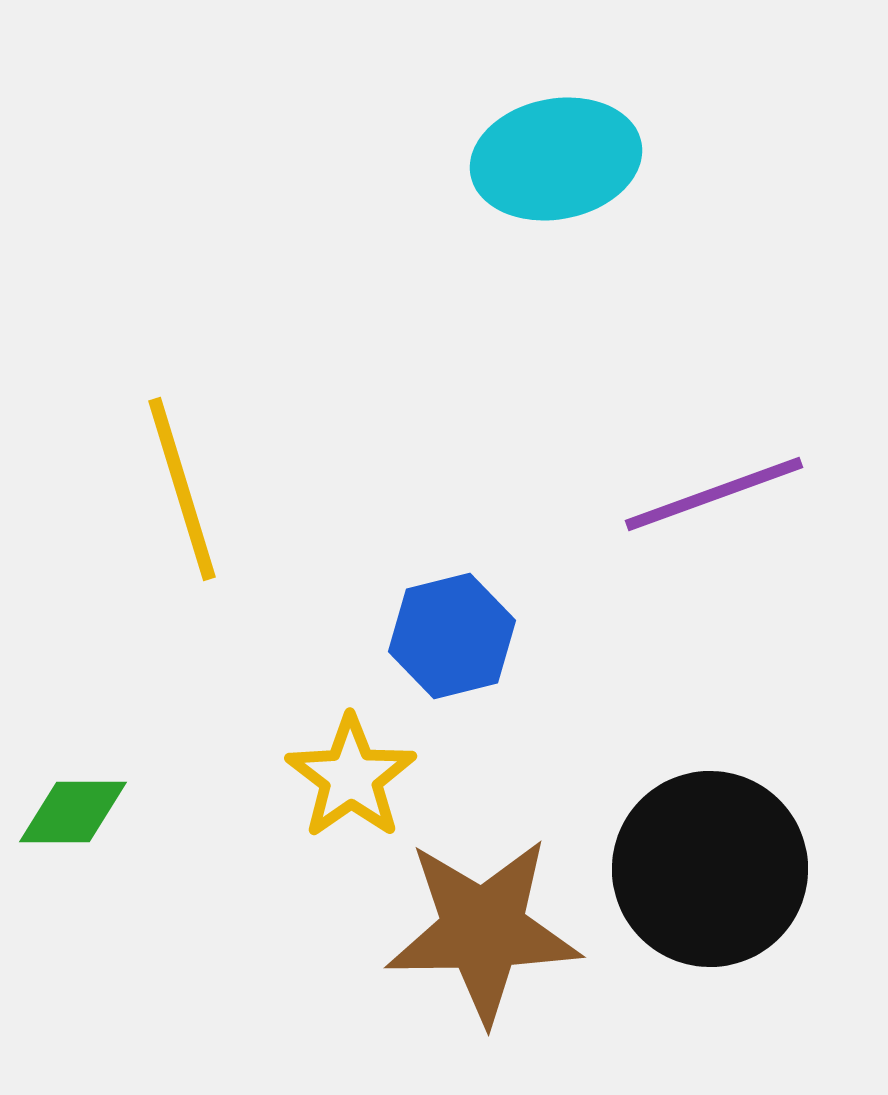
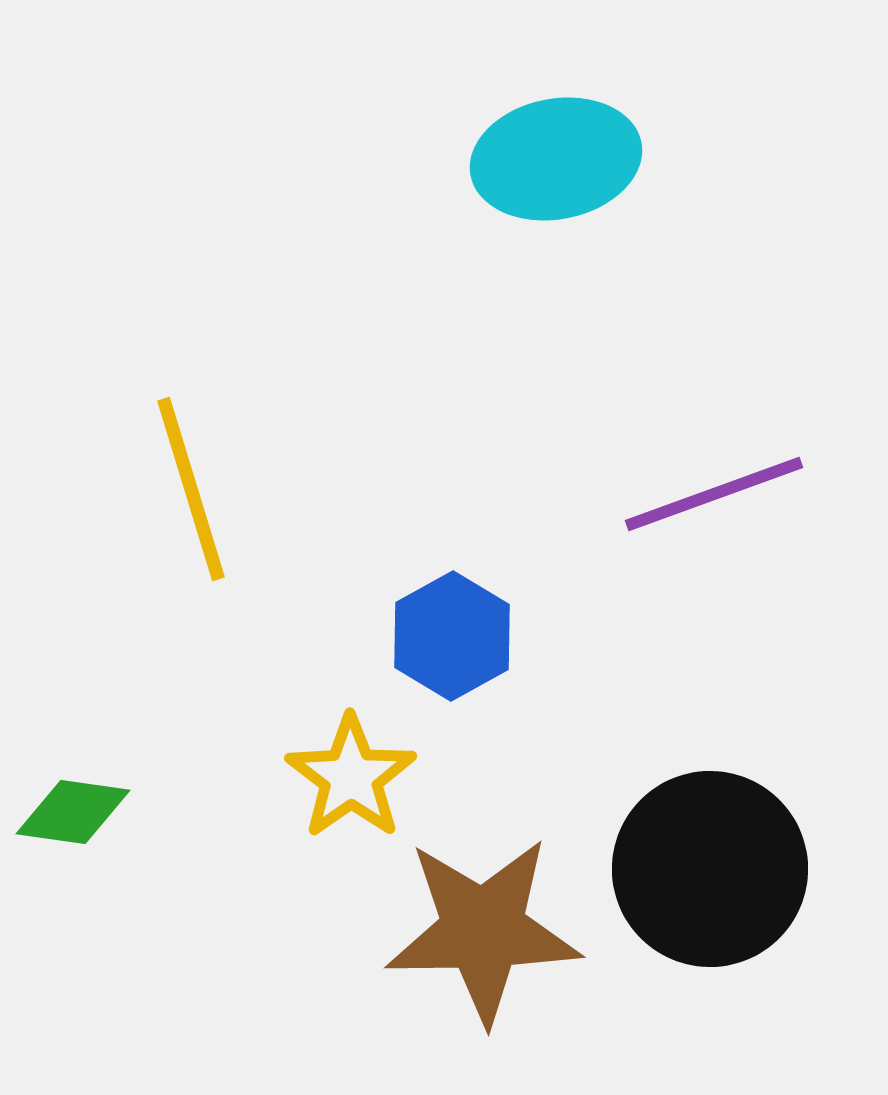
yellow line: moved 9 px right
blue hexagon: rotated 15 degrees counterclockwise
green diamond: rotated 8 degrees clockwise
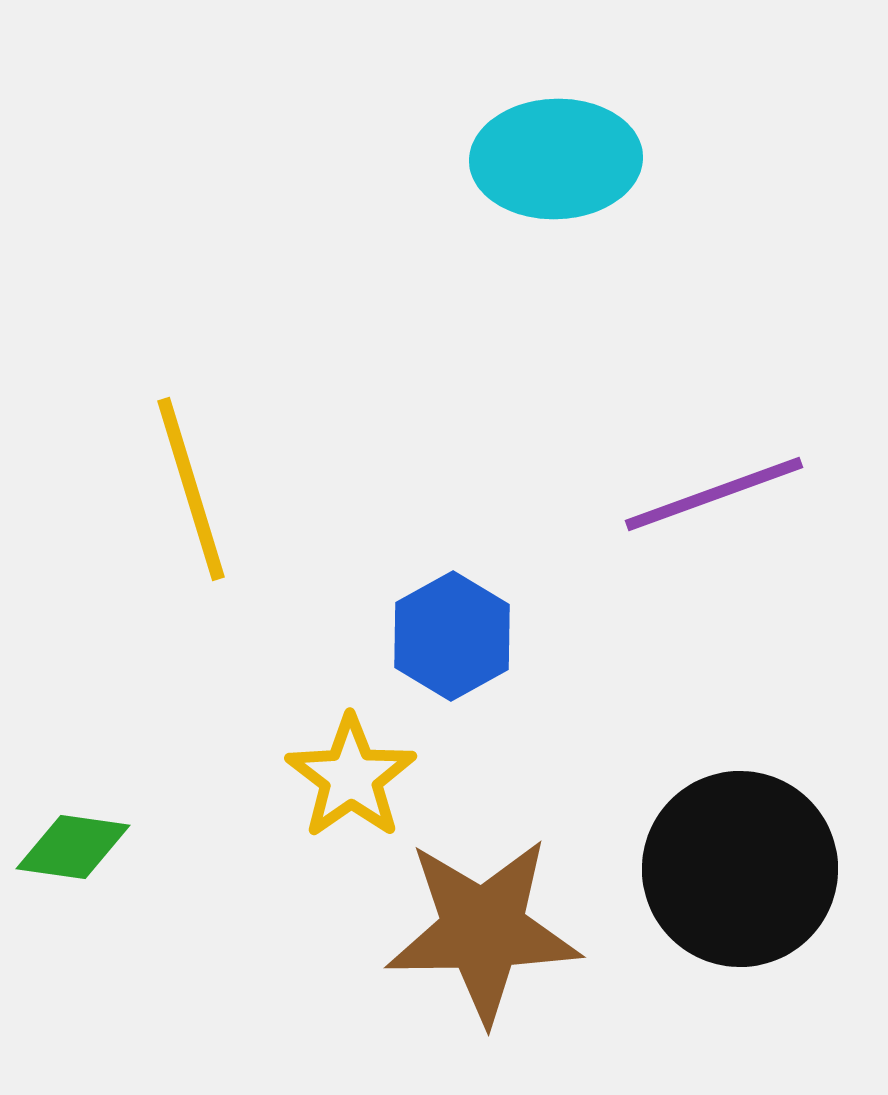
cyan ellipse: rotated 9 degrees clockwise
green diamond: moved 35 px down
black circle: moved 30 px right
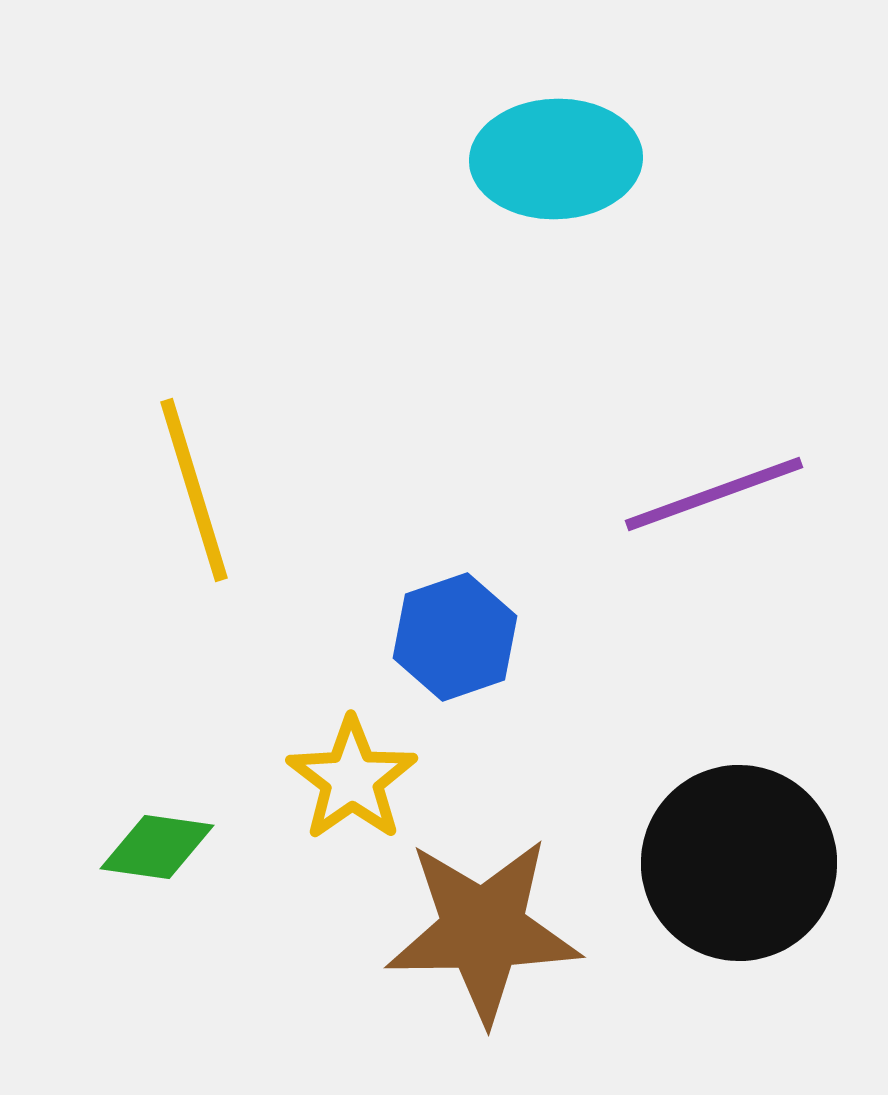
yellow line: moved 3 px right, 1 px down
blue hexagon: moved 3 px right, 1 px down; rotated 10 degrees clockwise
yellow star: moved 1 px right, 2 px down
green diamond: moved 84 px right
black circle: moved 1 px left, 6 px up
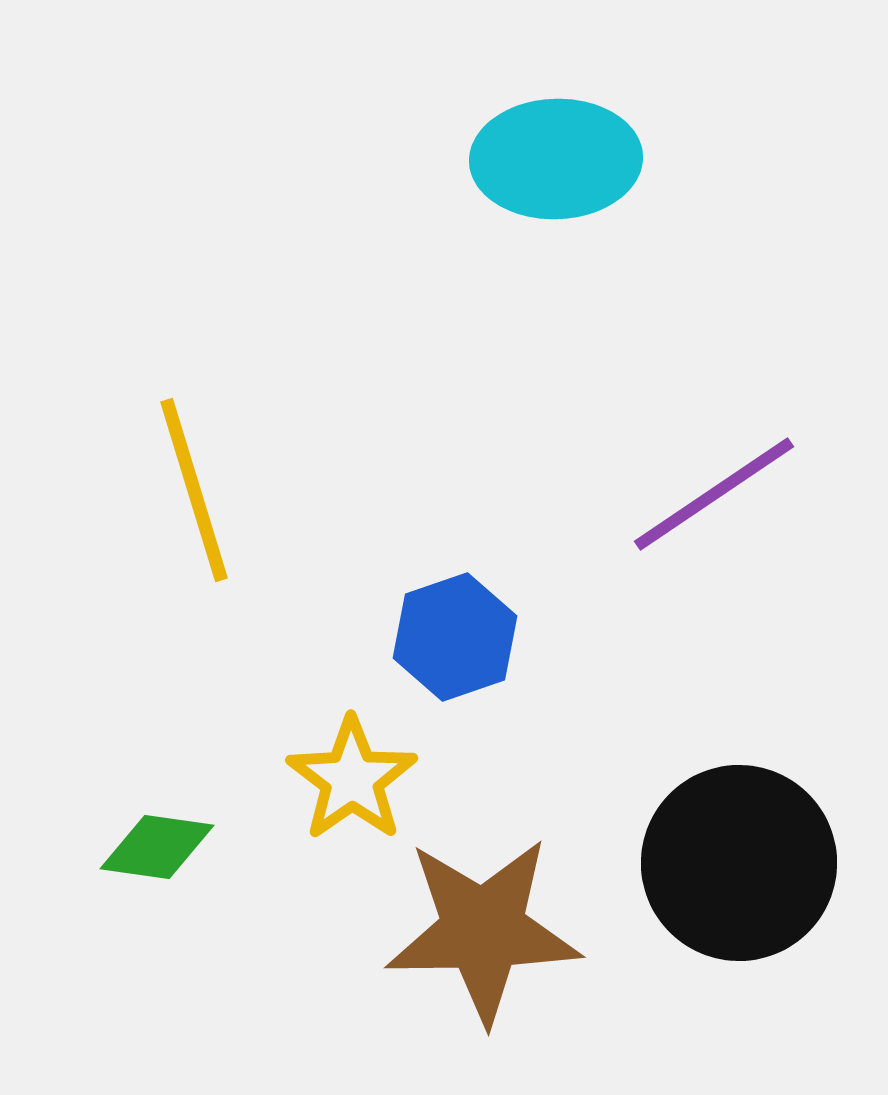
purple line: rotated 14 degrees counterclockwise
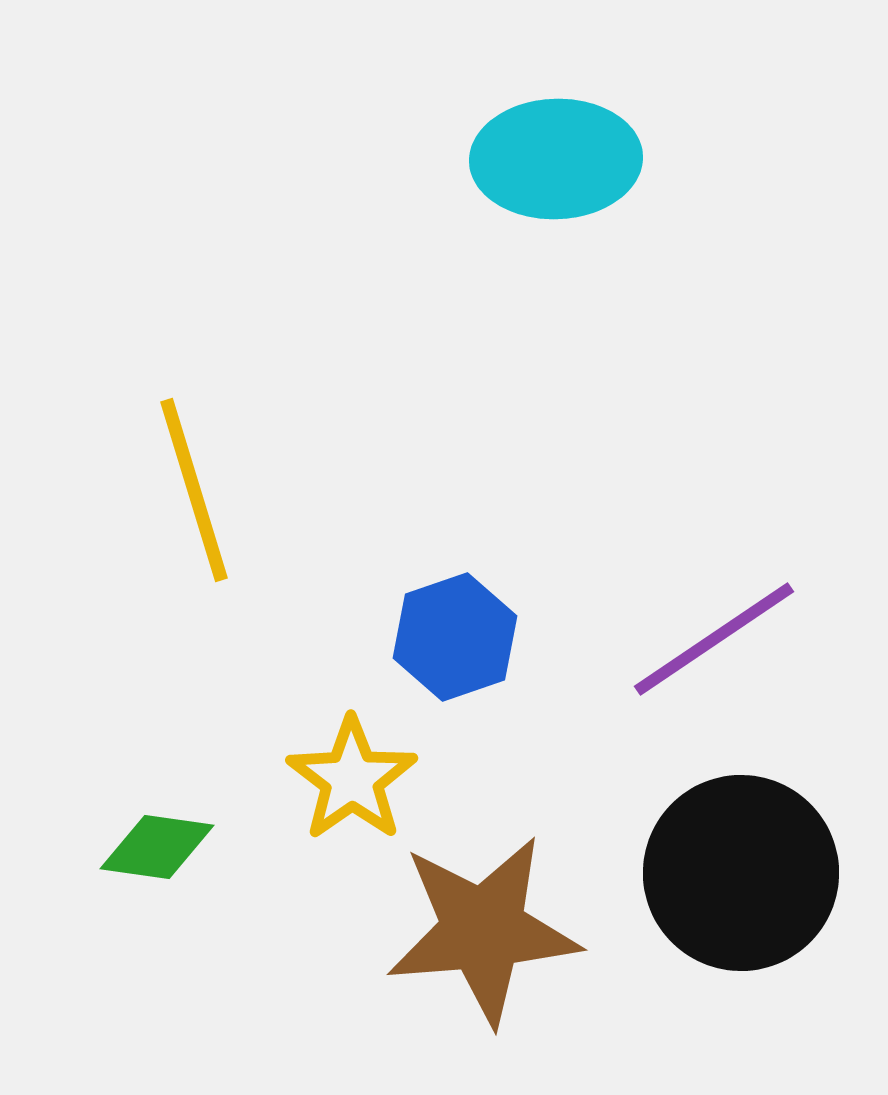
purple line: moved 145 px down
black circle: moved 2 px right, 10 px down
brown star: rotated 4 degrees counterclockwise
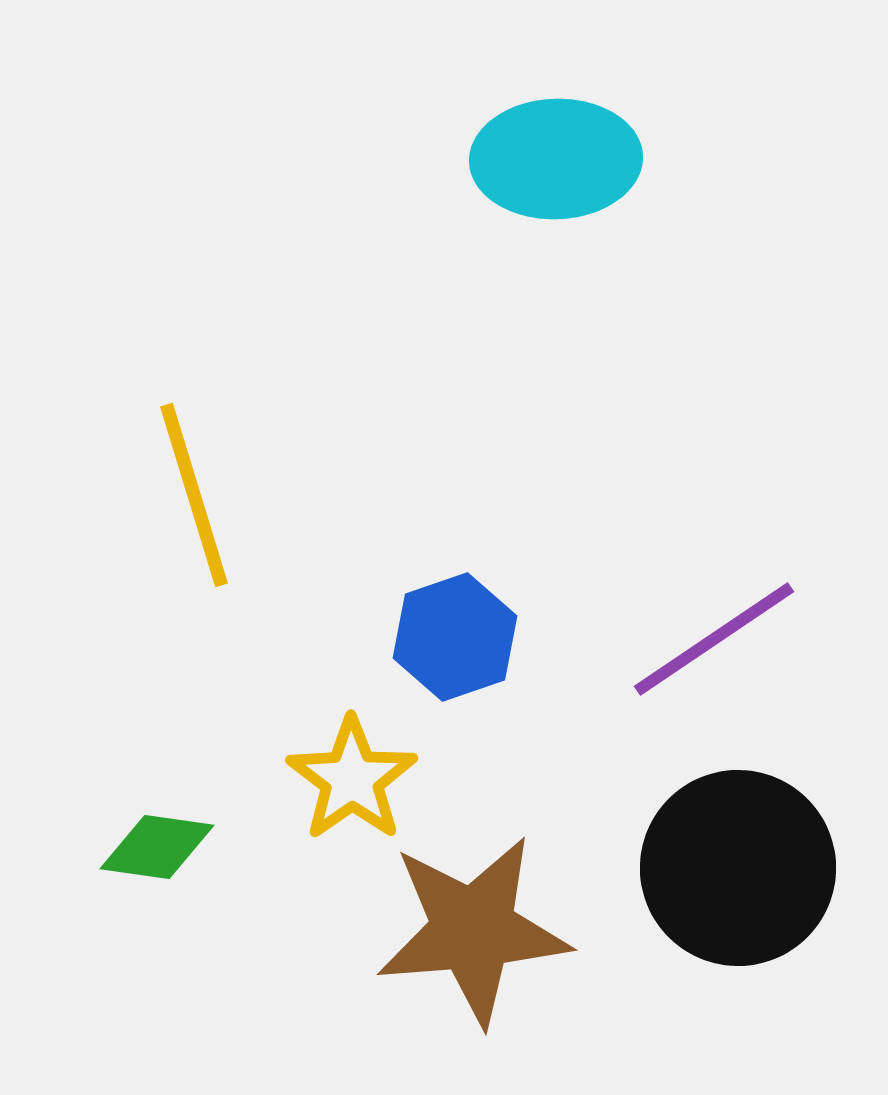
yellow line: moved 5 px down
black circle: moved 3 px left, 5 px up
brown star: moved 10 px left
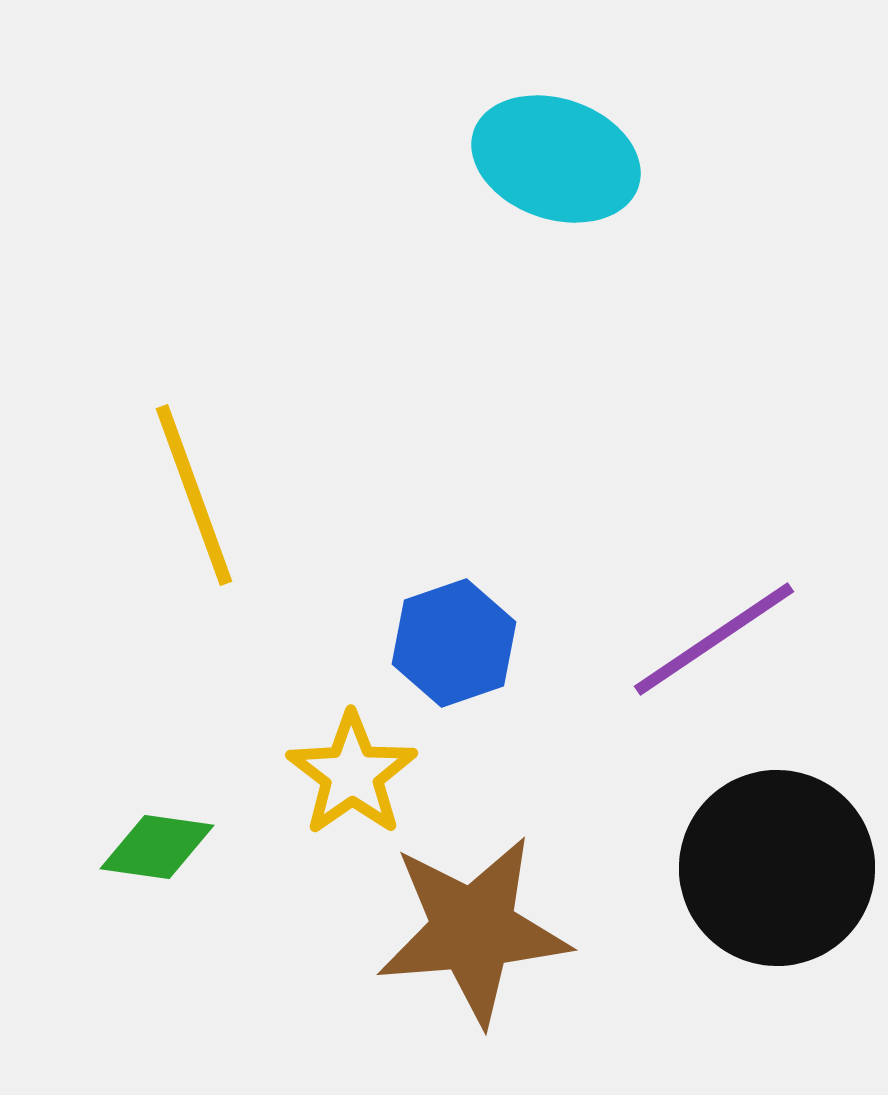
cyan ellipse: rotated 21 degrees clockwise
yellow line: rotated 3 degrees counterclockwise
blue hexagon: moved 1 px left, 6 px down
yellow star: moved 5 px up
black circle: moved 39 px right
